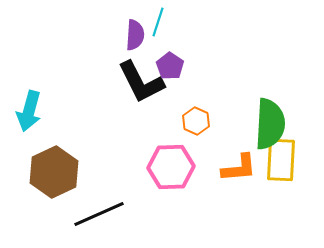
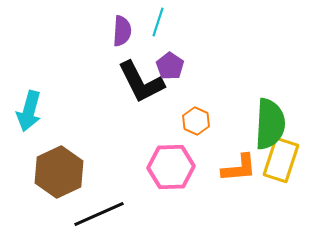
purple semicircle: moved 13 px left, 4 px up
yellow rectangle: rotated 15 degrees clockwise
brown hexagon: moved 5 px right
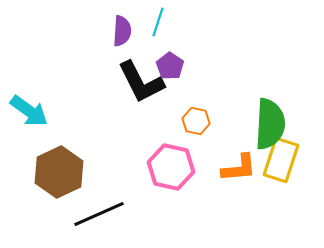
cyan arrow: rotated 69 degrees counterclockwise
orange hexagon: rotated 12 degrees counterclockwise
pink hexagon: rotated 15 degrees clockwise
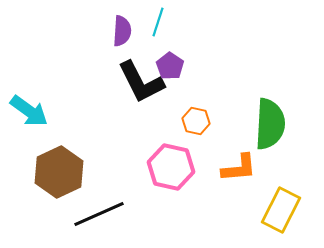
yellow rectangle: moved 50 px down; rotated 9 degrees clockwise
